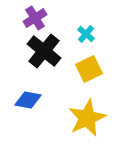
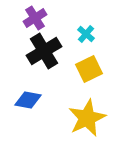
black cross: rotated 20 degrees clockwise
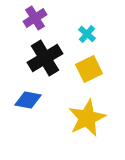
cyan cross: moved 1 px right
black cross: moved 1 px right, 7 px down
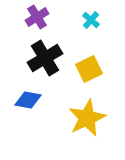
purple cross: moved 2 px right, 1 px up
cyan cross: moved 4 px right, 14 px up
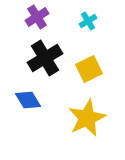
cyan cross: moved 3 px left, 1 px down; rotated 18 degrees clockwise
blue diamond: rotated 48 degrees clockwise
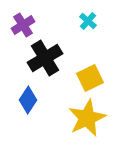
purple cross: moved 14 px left, 8 px down
cyan cross: rotated 18 degrees counterclockwise
yellow square: moved 1 px right, 9 px down
blue diamond: rotated 64 degrees clockwise
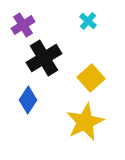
black cross: moved 1 px left
yellow square: moved 1 px right; rotated 16 degrees counterclockwise
yellow star: moved 2 px left, 4 px down
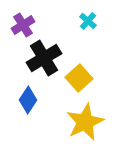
yellow square: moved 12 px left
